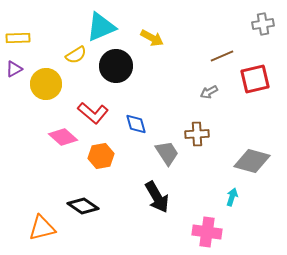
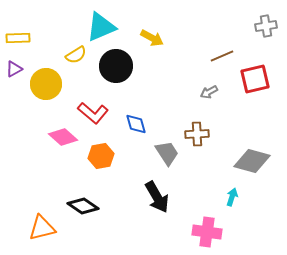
gray cross: moved 3 px right, 2 px down
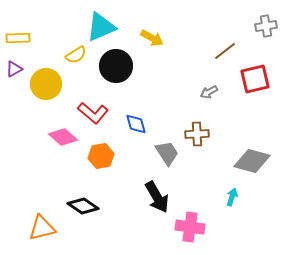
brown line: moved 3 px right, 5 px up; rotated 15 degrees counterclockwise
pink cross: moved 17 px left, 5 px up
